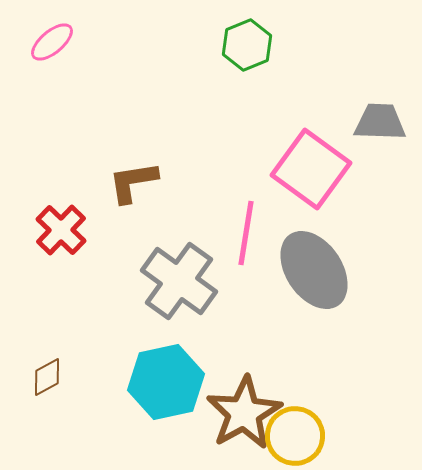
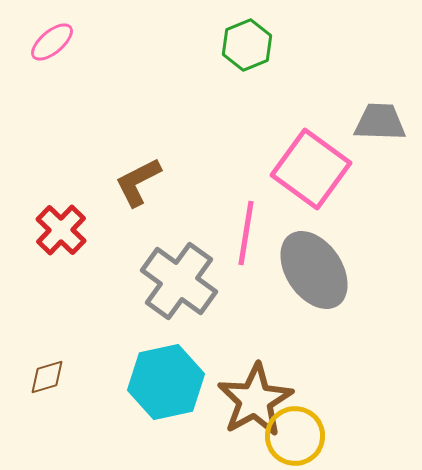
brown L-shape: moved 5 px right; rotated 18 degrees counterclockwise
brown diamond: rotated 12 degrees clockwise
brown star: moved 11 px right, 13 px up
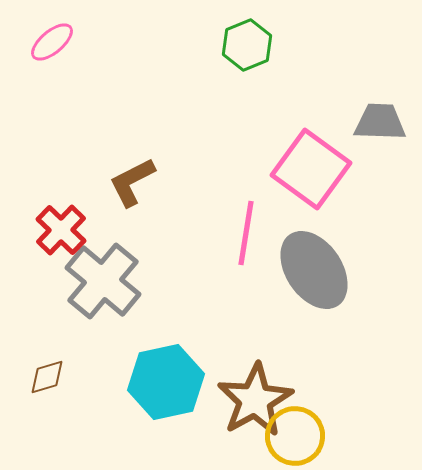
brown L-shape: moved 6 px left
gray cross: moved 76 px left; rotated 4 degrees clockwise
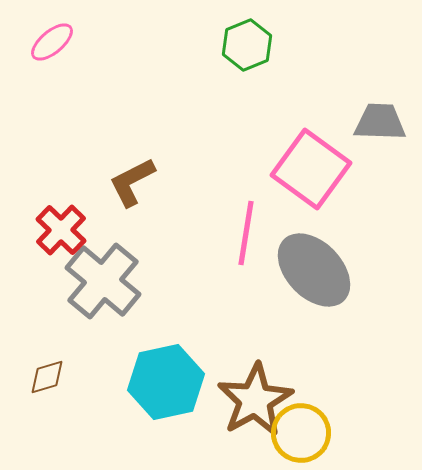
gray ellipse: rotated 10 degrees counterclockwise
yellow circle: moved 6 px right, 3 px up
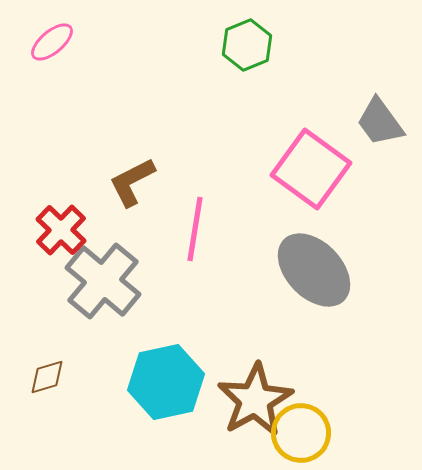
gray trapezoid: rotated 128 degrees counterclockwise
pink line: moved 51 px left, 4 px up
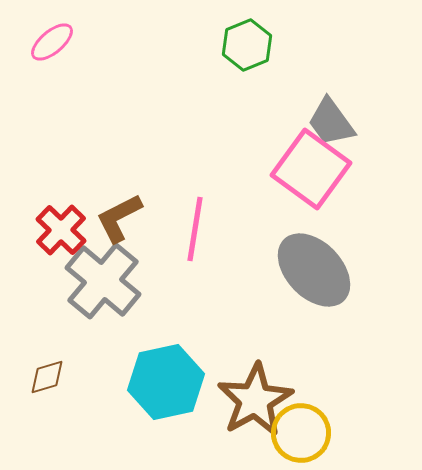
gray trapezoid: moved 49 px left
brown L-shape: moved 13 px left, 36 px down
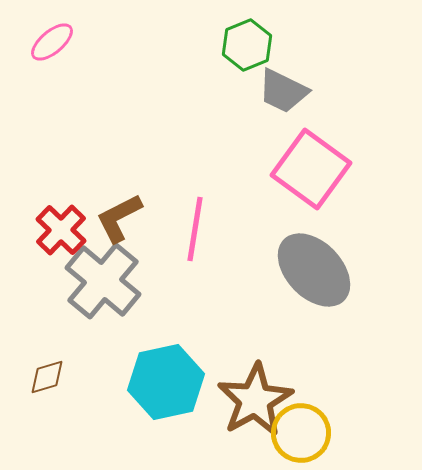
gray trapezoid: moved 48 px left, 31 px up; rotated 28 degrees counterclockwise
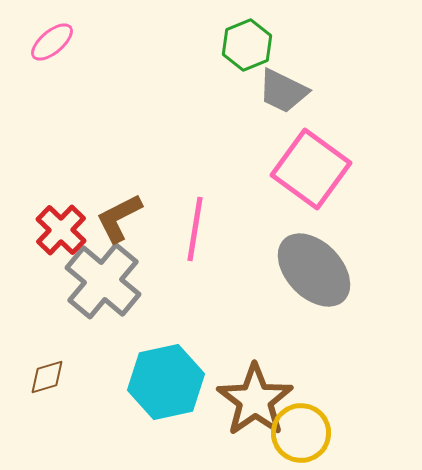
brown star: rotated 6 degrees counterclockwise
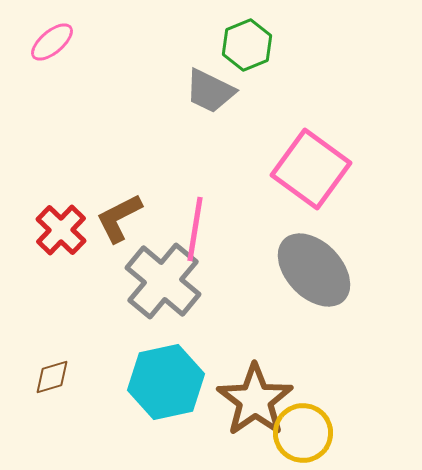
gray trapezoid: moved 73 px left
gray cross: moved 60 px right
brown diamond: moved 5 px right
yellow circle: moved 2 px right
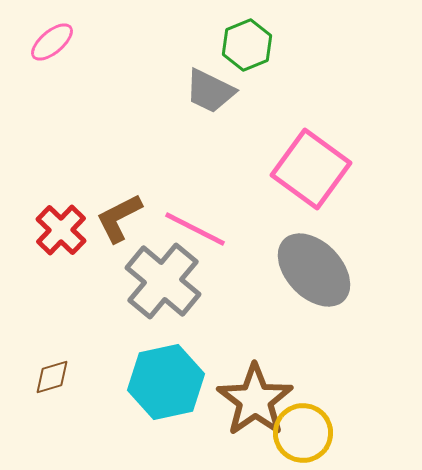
pink line: rotated 72 degrees counterclockwise
